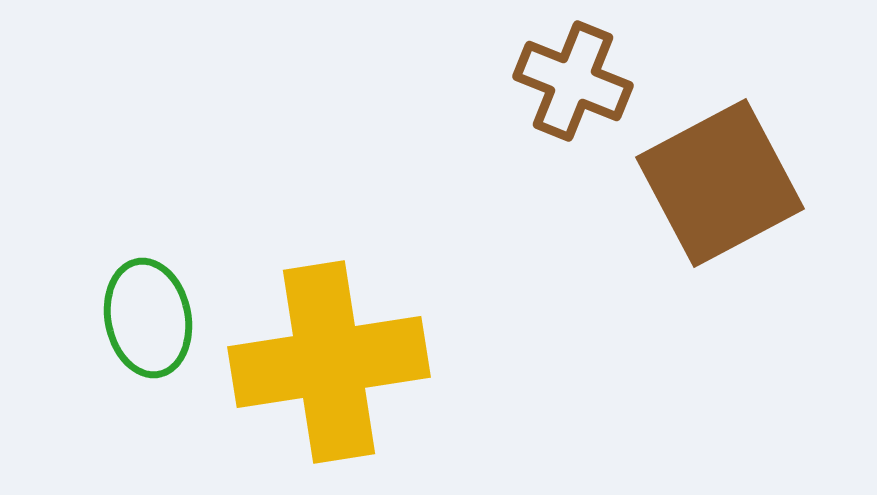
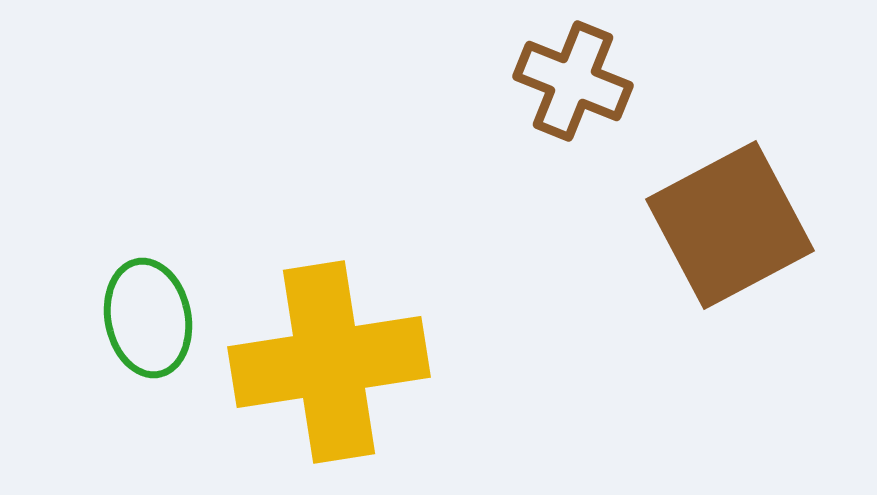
brown square: moved 10 px right, 42 px down
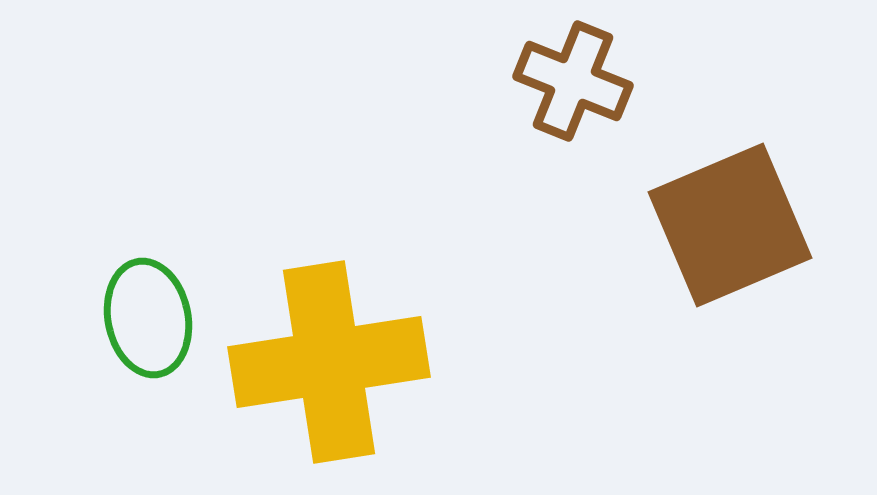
brown square: rotated 5 degrees clockwise
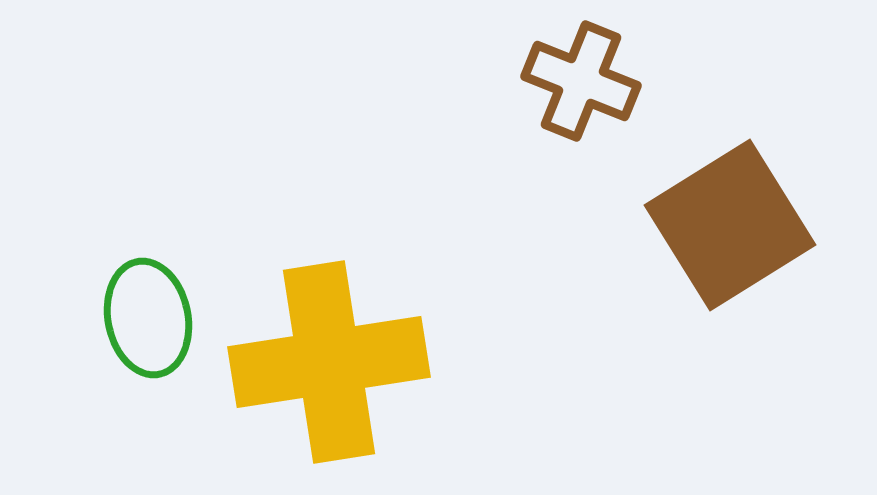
brown cross: moved 8 px right
brown square: rotated 9 degrees counterclockwise
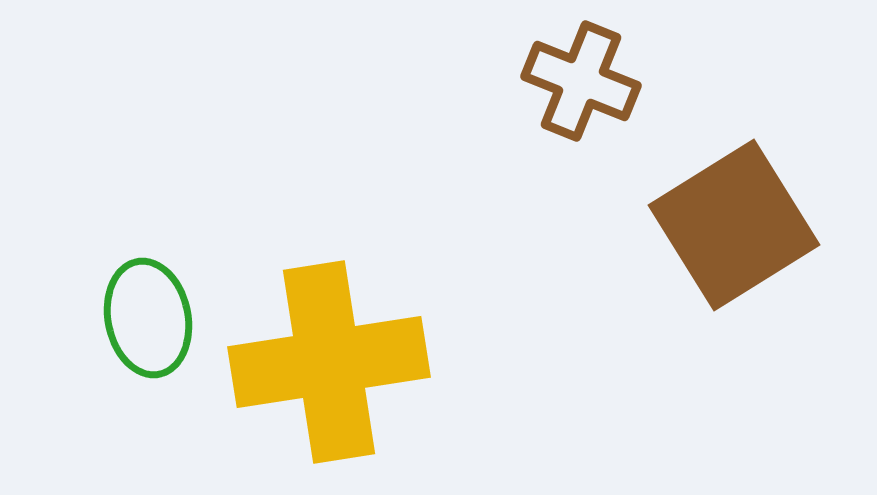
brown square: moved 4 px right
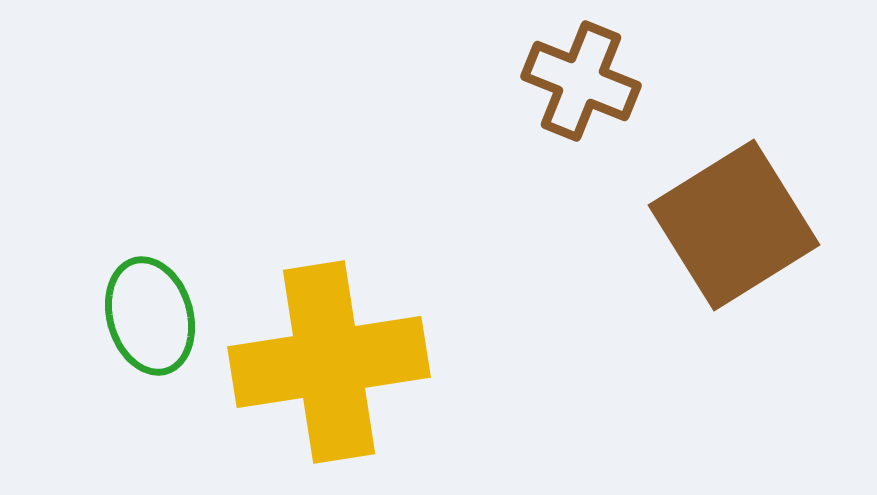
green ellipse: moved 2 px right, 2 px up; rotated 5 degrees counterclockwise
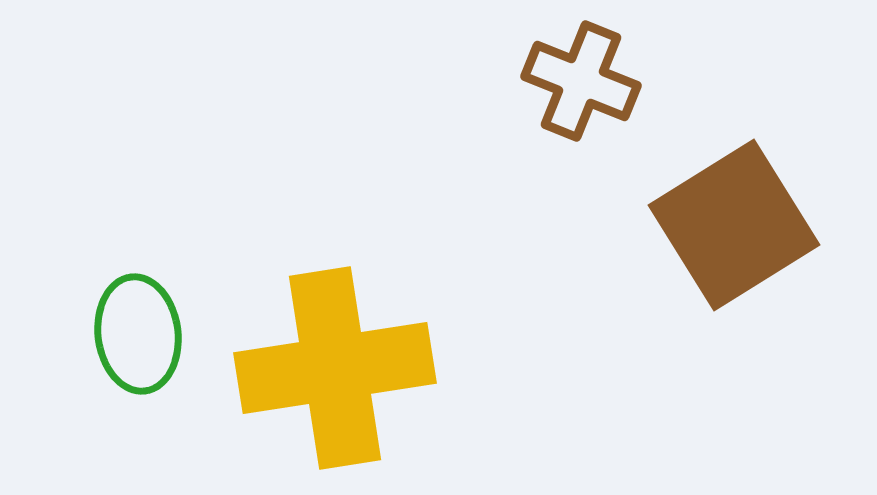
green ellipse: moved 12 px left, 18 px down; rotated 9 degrees clockwise
yellow cross: moved 6 px right, 6 px down
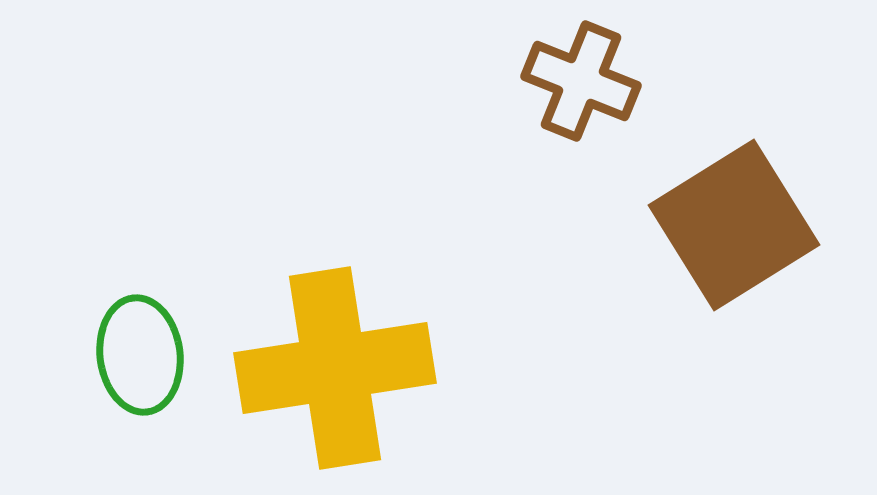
green ellipse: moved 2 px right, 21 px down
